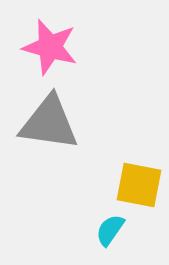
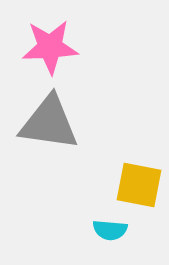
pink star: rotated 18 degrees counterclockwise
cyan semicircle: rotated 120 degrees counterclockwise
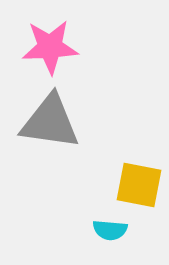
gray triangle: moved 1 px right, 1 px up
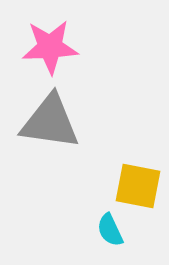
yellow square: moved 1 px left, 1 px down
cyan semicircle: rotated 60 degrees clockwise
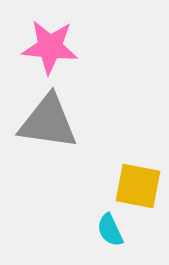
pink star: rotated 8 degrees clockwise
gray triangle: moved 2 px left
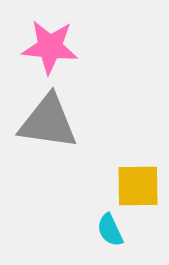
yellow square: rotated 12 degrees counterclockwise
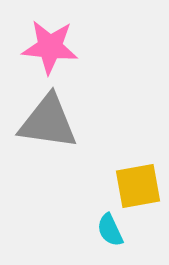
yellow square: rotated 9 degrees counterclockwise
